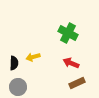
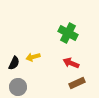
black semicircle: rotated 24 degrees clockwise
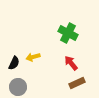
red arrow: rotated 28 degrees clockwise
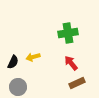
green cross: rotated 36 degrees counterclockwise
black semicircle: moved 1 px left, 1 px up
